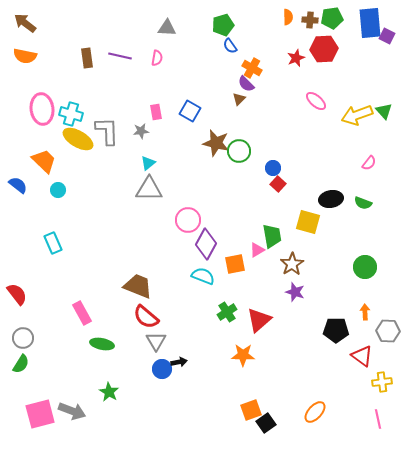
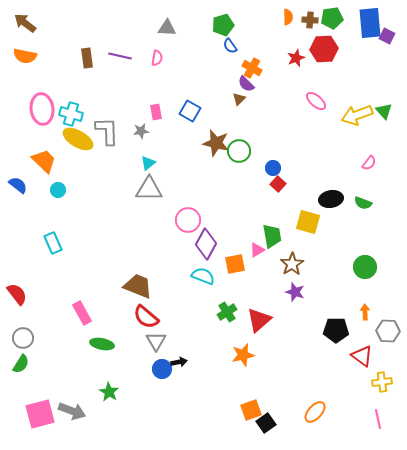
orange star at (243, 355): rotated 15 degrees counterclockwise
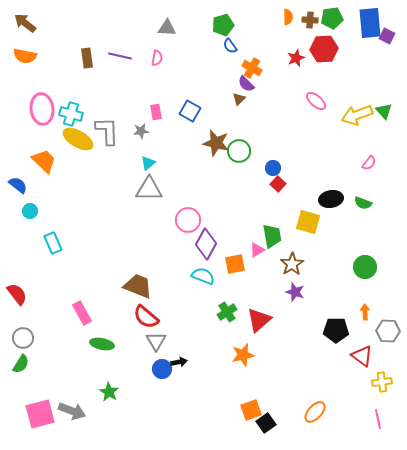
cyan circle at (58, 190): moved 28 px left, 21 px down
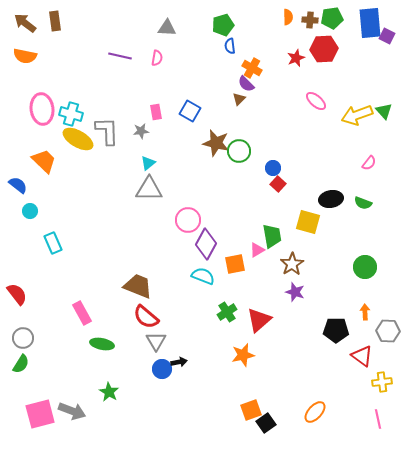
blue semicircle at (230, 46): rotated 28 degrees clockwise
brown rectangle at (87, 58): moved 32 px left, 37 px up
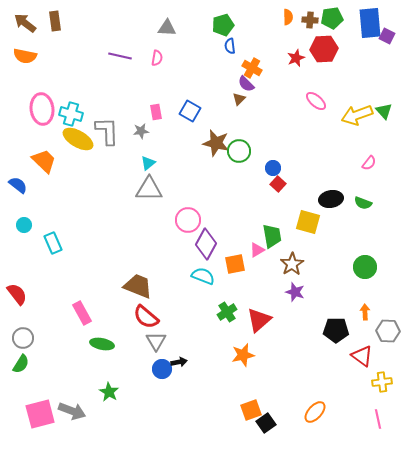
cyan circle at (30, 211): moved 6 px left, 14 px down
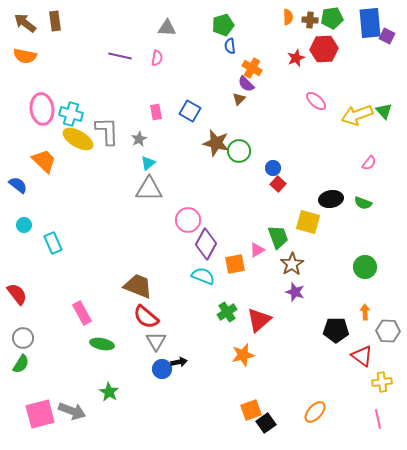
gray star at (141, 131): moved 2 px left, 8 px down; rotated 21 degrees counterclockwise
green trapezoid at (272, 236): moved 6 px right, 1 px down; rotated 10 degrees counterclockwise
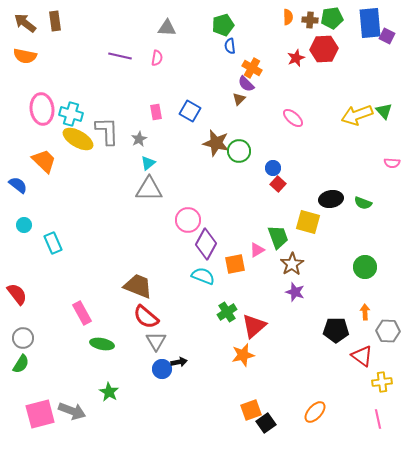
pink ellipse at (316, 101): moved 23 px left, 17 px down
pink semicircle at (369, 163): moved 23 px right; rotated 56 degrees clockwise
red triangle at (259, 320): moved 5 px left, 6 px down
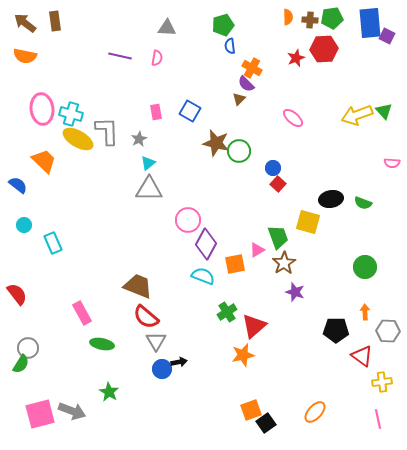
brown star at (292, 264): moved 8 px left, 1 px up
gray circle at (23, 338): moved 5 px right, 10 px down
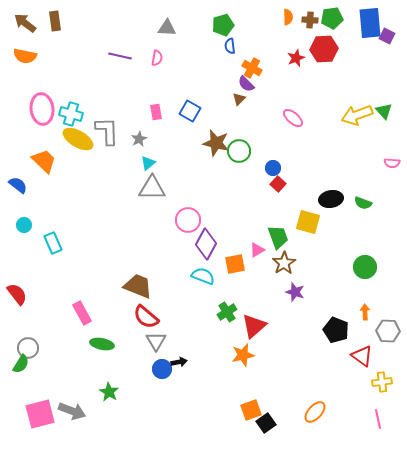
gray triangle at (149, 189): moved 3 px right, 1 px up
black pentagon at (336, 330): rotated 20 degrees clockwise
